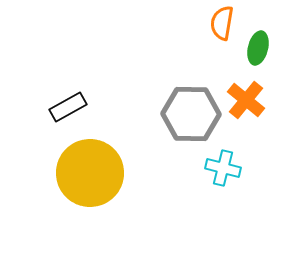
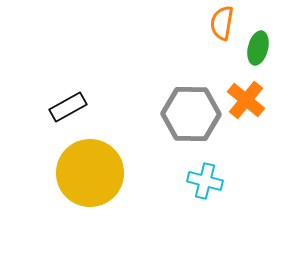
cyan cross: moved 18 px left, 13 px down
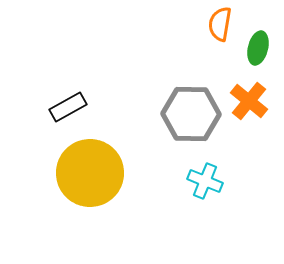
orange semicircle: moved 2 px left, 1 px down
orange cross: moved 3 px right, 1 px down
cyan cross: rotated 8 degrees clockwise
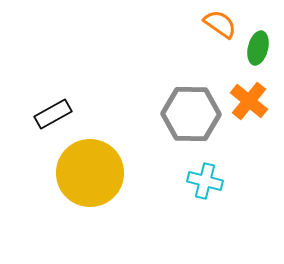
orange semicircle: rotated 116 degrees clockwise
black rectangle: moved 15 px left, 7 px down
cyan cross: rotated 8 degrees counterclockwise
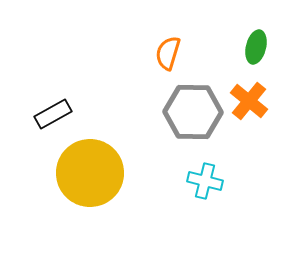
orange semicircle: moved 52 px left, 29 px down; rotated 108 degrees counterclockwise
green ellipse: moved 2 px left, 1 px up
gray hexagon: moved 2 px right, 2 px up
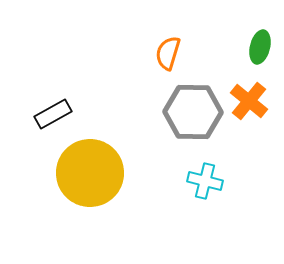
green ellipse: moved 4 px right
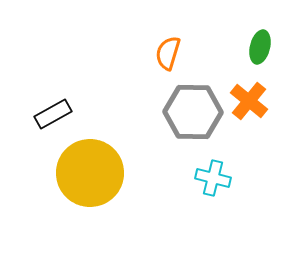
cyan cross: moved 8 px right, 3 px up
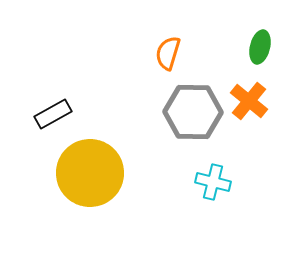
cyan cross: moved 4 px down
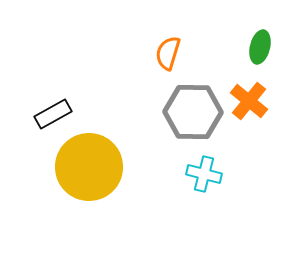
yellow circle: moved 1 px left, 6 px up
cyan cross: moved 9 px left, 8 px up
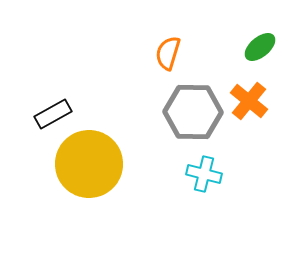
green ellipse: rotated 36 degrees clockwise
yellow circle: moved 3 px up
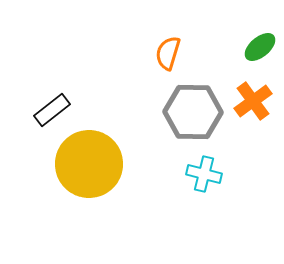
orange cross: moved 4 px right; rotated 15 degrees clockwise
black rectangle: moved 1 px left, 4 px up; rotated 9 degrees counterclockwise
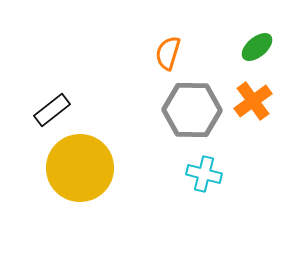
green ellipse: moved 3 px left
gray hexagon: moved 1 px left, 2 px up
yellow circle: moved 9 px left, 4 px down
